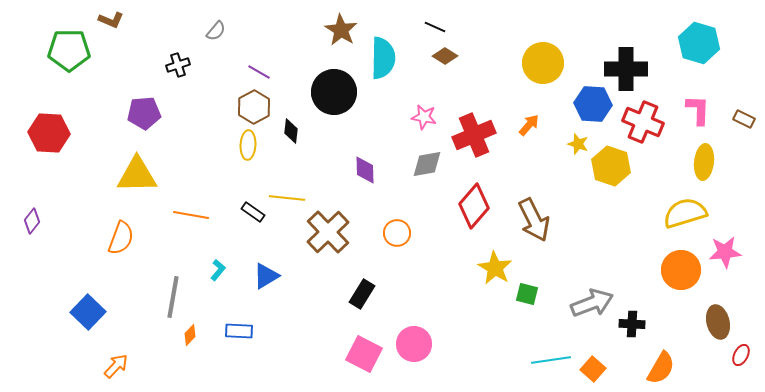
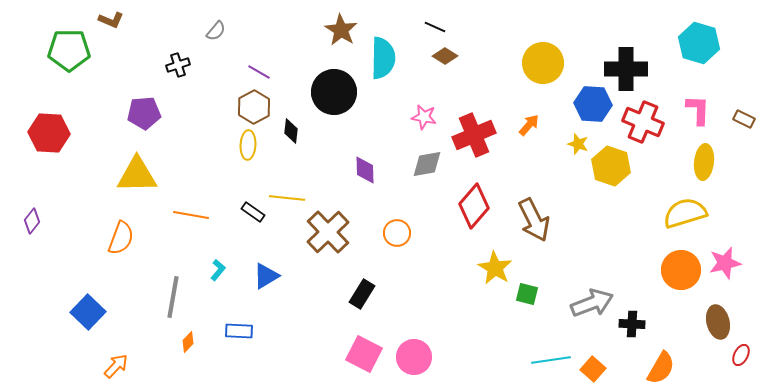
pink star at (725, 252): moved 11 px down; rotated 8 degrees counterclockwise
orange diamond at (190, 335): moved 2 px left, 7 px down
pink circle at (414, 344): moved 13 px down
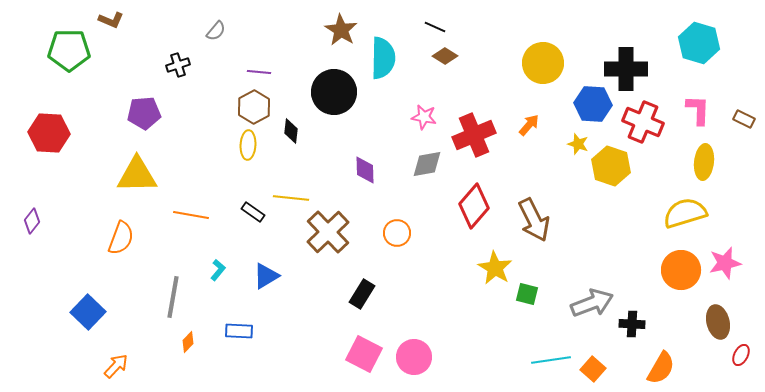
purple line at (259, 72): rotated 25 degrees counterclockwise
yellow line at (287, 198): moved 4 px right
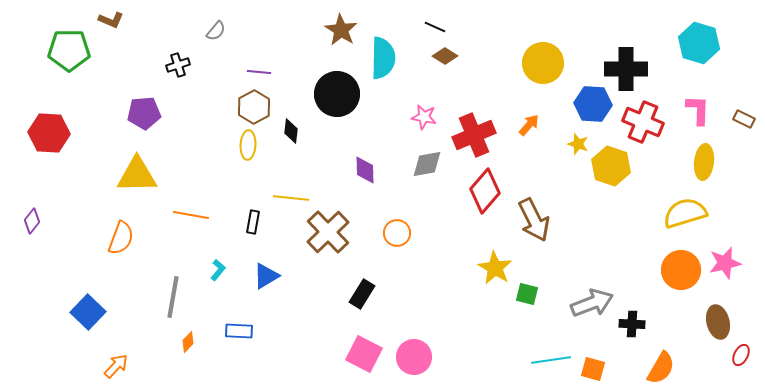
black circle at (334, 92): moved 3 px right, 2 px down
red diamond at (474, 206): moved 11 px right, 15 px up
black rectangle at (253, 212): moved 10 px down; rotated 65 degrees clockwise
orange square at (593, 369): rotated 25 degrees counterclockwise
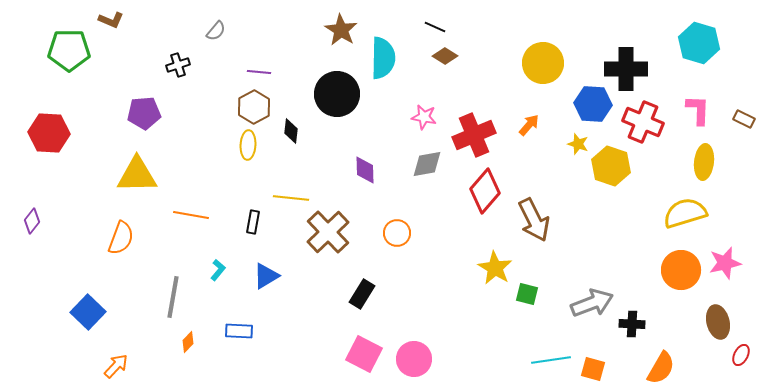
pink circle at (414, 357): moved 2 px down
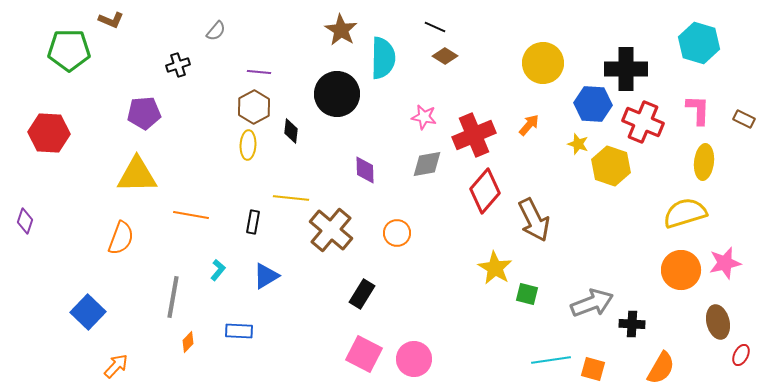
purple diamond at (32, 221): moved 7 px left; rotated 20 degrees counterclockwise
brown cross at (328, 232): moved 3 px right, 2 px up; rotated 6 degrees counterclockwise
